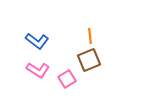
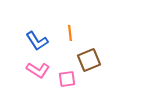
orange line: moved 20 px left, 3 px up
blue L-shape: rotated 20 degrees clockwise
pink square: rotated 24 degrees clockwise
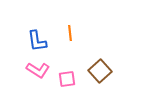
blue L-shape: rotated 25 degrees clockwise
brown square: moved 11 px right, 11 px down; rotated 20 degrees counterclockwise
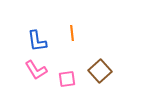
orange line: moved 2 px right
pink L-shape: moved 2 px left; rotated 25 degrees clockwise
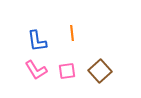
pink square: moved 8 px up
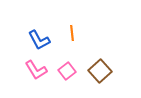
blue L-shape: moved 2 px right, 1 px up; rotated 20 degrees counterclockwise
pink square: rotated 30 degrees counterclockwise
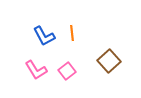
blue L-shape: moved 5 px right, 4 px up
brown square: moved 9 px right, 10 px up
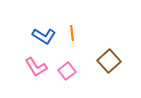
blue L-shape: rotated 30 degrees counterclockwise
pink L-shape: moved 3 px up
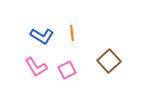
blue L-shape: moved 2 px left
pink square: moved 1 px up; rotated 12 degrees clockwise
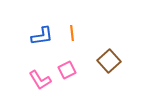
blue L-shape: rotated 40 degrees counterclockwise
pink L-shape: moved 4 px right, 13 px down
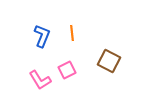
blue L-shape: rotated 60 degrees counterclockwise
brown square: rotated 20 degrees counterclockwise
